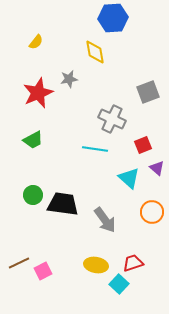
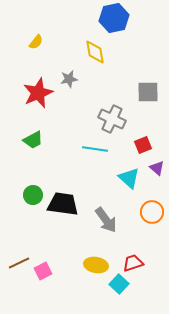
blue hexagon: moved 1 px right; rotated 8 degrees counterclockwise
gray square: rotated 20 degrees clockwise
gray arrow: moved 1 px right
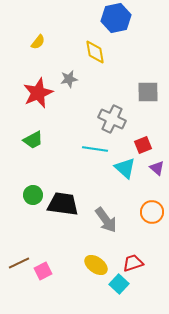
blue hexagon: moved 2 px right
yellow semicircle: moved 2 px right
cyan triangle: moved 4 px left, 10 px up
yellow ellipse: rotated 25 degrees clockwise
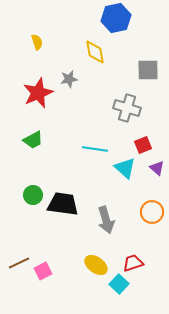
yellow semicircle: moved 1 px left; rotated 56 degrees counterclockwise
gray square: moved 22 px up
gray cross: moved 15 px right, 11 px up; rotated 8 degrees counterclockwise
gray arrow: rotated 20 degrees clockwise
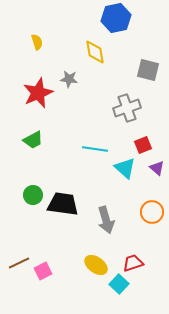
gray square: rotated 15 degrees clockwise
gray star: rotated 18 degrees clockwise
gray cross: rotated 36 degrees counterclockwise
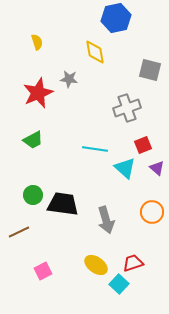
gray square: moved 2 px right
brown line: moved 31 px up
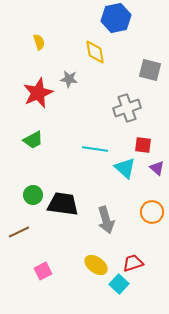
yellow semicircle: moved 2 px right
red square: rotated 30 degrees clockwise
